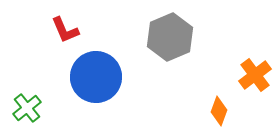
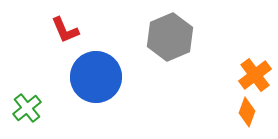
orange diamond: moved 28 px right, 1 px down
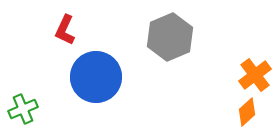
red L-shape: rotated 48 degrees clockwise
green cross: moved 4 px left, 1 px down; rotated 16 degrees clockwise
orange diamond: rotated 28 degrees clockwise
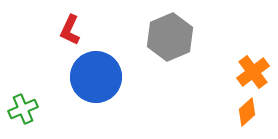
red L-shape: moved 5 px right
orange cross: moved 2 px left, 3 px up
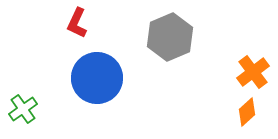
red L-shape: moved 7 px right, 7 px up
blue circle: moved 1 px right, 1 px down
green cross: rotated 12 degrees counterclockwise
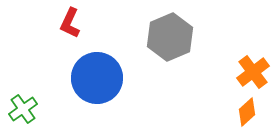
red L-shape: moved 7 px left
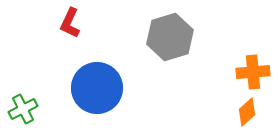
gray hexagon: rotated 6 degrees clockwise
orange cross: rotated 32 degrees clockwise
blue circle: moved 10 px down
green cross: rotated 8 degrees clockwise
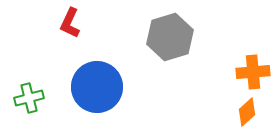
blue circle: moved 1 px up
green cross: moved 6 px right, 11 px up; rotated 12 degrees clockwise
